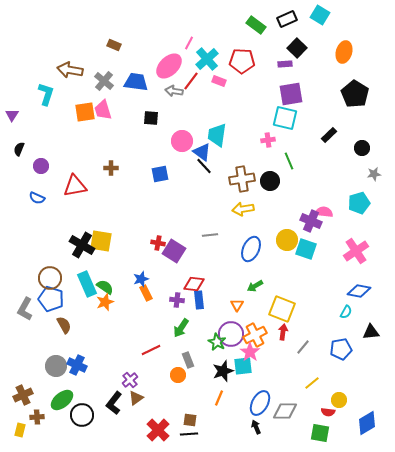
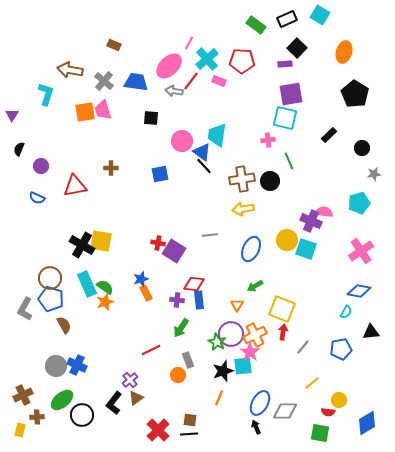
pink cross at (356, 251): moved 5 px right
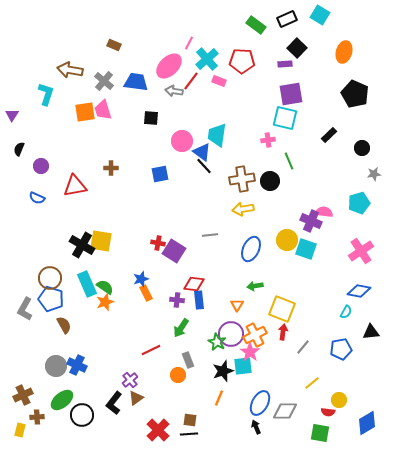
black pentagon at (355, 94): rotated 8 degrees counterclockwise
green arrow at (255, 286): rotated 21 degrees clockwise
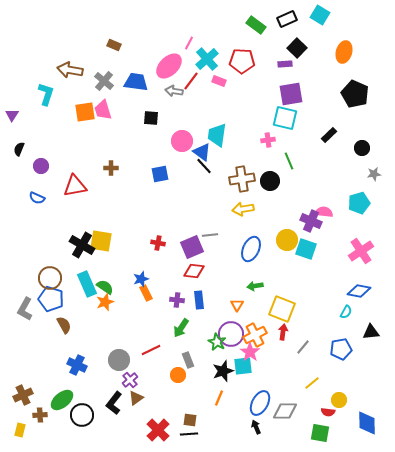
purple square at (174, 251): moved 18 px right, 4 px up; rotated 35 degrees clockwise
red diamond at (194, 284): moved 13 px up
gray circle at (56, 366): moved 63 px right, 6 px up
brown cross at (37, 417): moved 3 px right, 2 px up
blue diamond at (367, 423): rotated 60 degrees counterclockwise
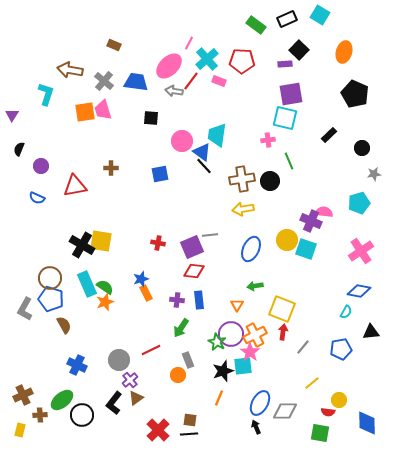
black square at (297, 48): moved 2 px right, 2 px down
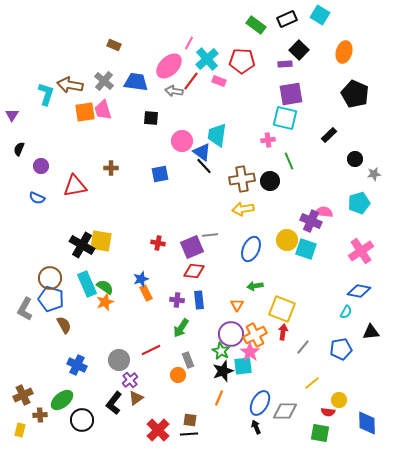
brown arrow at (70, 70): moved 15 px down
black circle at (362, 148): moved 7 px left, 11 px down
green star at (217, 342): moved 4 px right, 9 px down
black circle at (82, 415): moved 5 px down
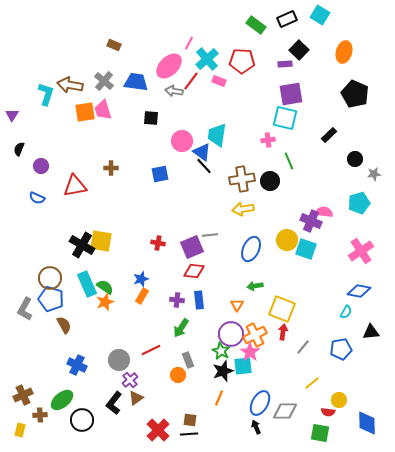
orange rectangle at (146, 293): moved 4 px left, 3 px down; rotated 56 degrees clockwise
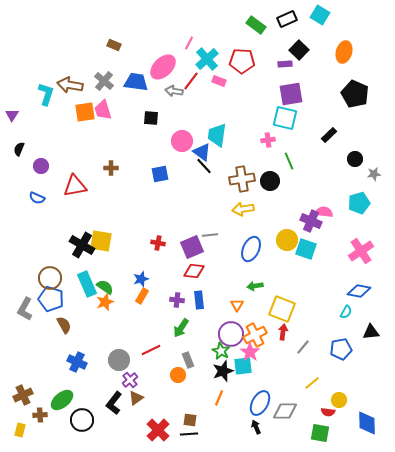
pink ellipse at (169, 66): moved 6 px left, 1 px down
blue cross at (77, 365): moved 3 px up
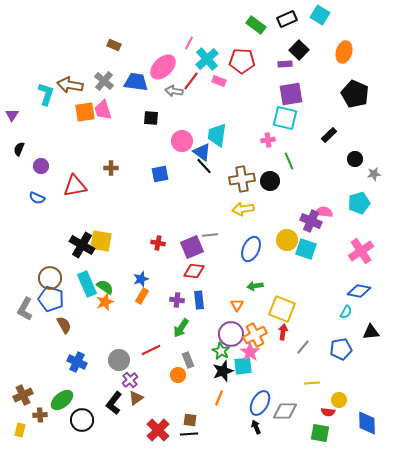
yellow line at (312, 383): rotated 35 degrees clockwise
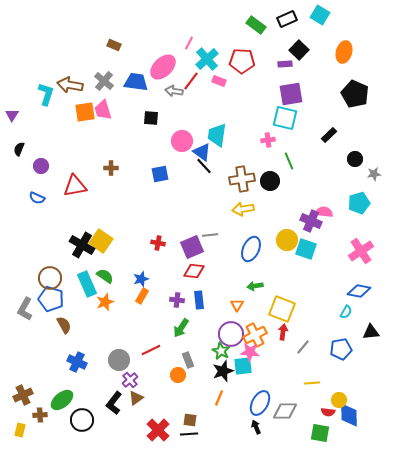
yellow square at (101, 241): rotated 25 degrees clockwise
green semicircle at (105, 287): moved 11 px up
pink star at (250, 352): rotated 30 degrees counterclockwise
blue diamond at (367, 423): moved 18 px left, 8 px up
